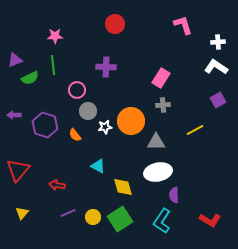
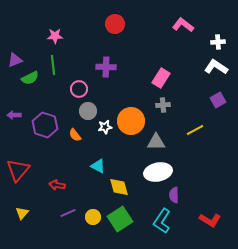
pink L-shape: rotated 35 degrees counterclockwise
pink circle: moved 2 px right, 1 px up
yellow diamond: moved 4 px left
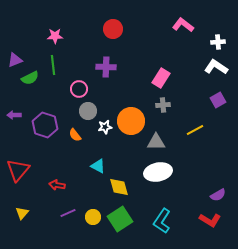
red circle: moved 2 px left, 5 px down
purple semicircle: moved 44 px right; rotated 119 degrees counterclockwise
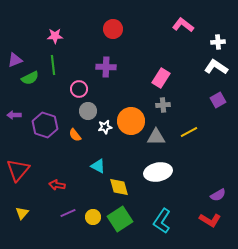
yellow line: moved 6 px left, 2 px down
gray triangle: moved 5 px up
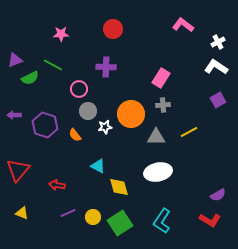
pink star: moved 6 px right, 2 px up
white cross: rotated 24 degrees counterclockwise
green line: rotated 54 degrees counterclockwise
orange circle: moved 7 px up
yellow triangle: rotated 48 degrees counterclockwise
green square: moved 4 px down
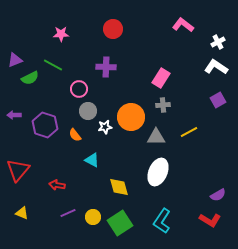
orange circle: moved 3 px down
cyan triangle: moved 6 px left, 6 px up
white ellipse: rotated 56 degrees counterclockwise
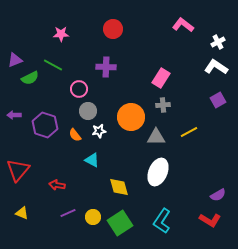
white star: moved 6 px left, 4 px down
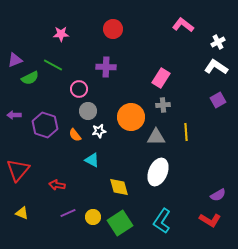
yellow line: moved 3 px left; rotated 66 degrees counterclockwise
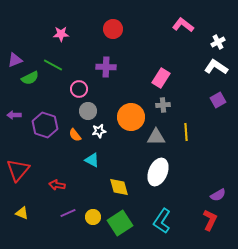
red L-shape: rotated 95 degrees counterclockwise
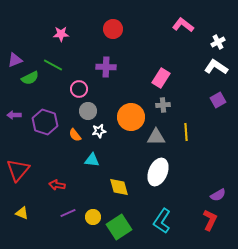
purple hexagon: moved 3 px up
cyan triangle: rotated 21 degrees counterclockwise
green square: moved 1 px left, 4 px down
